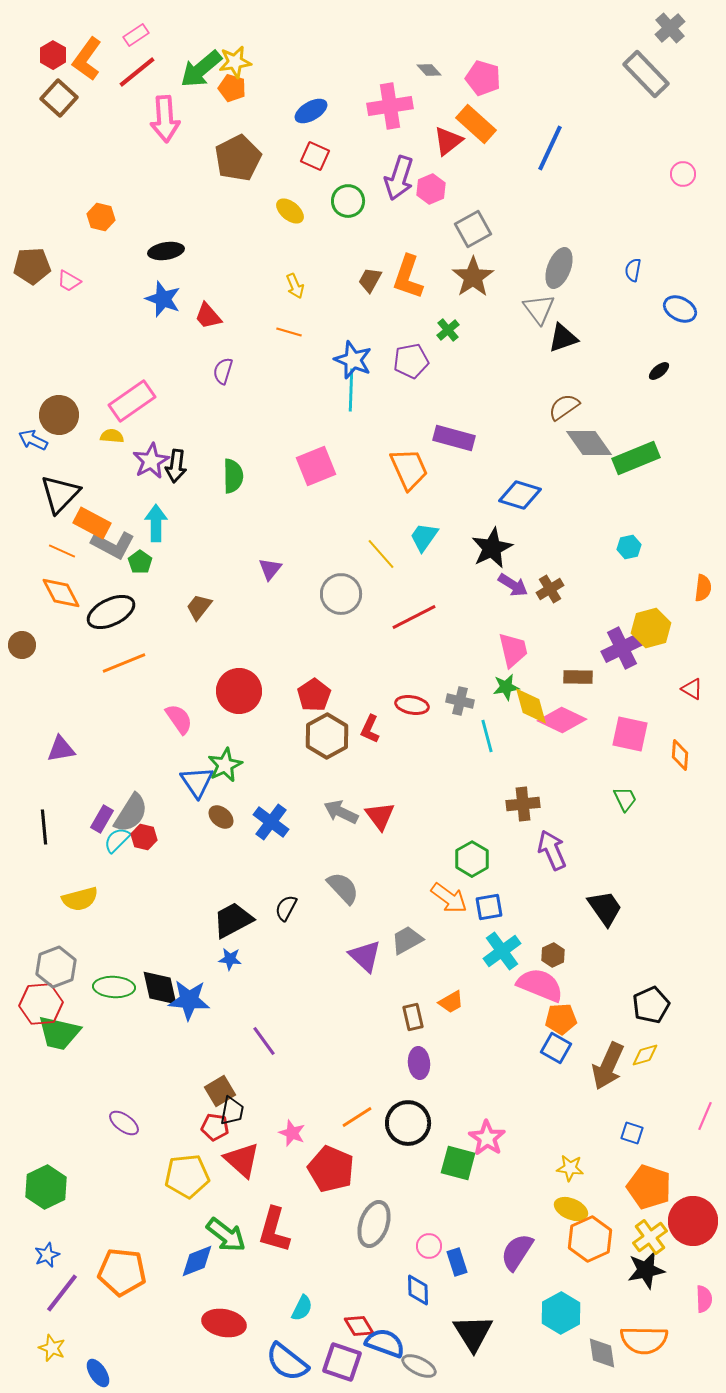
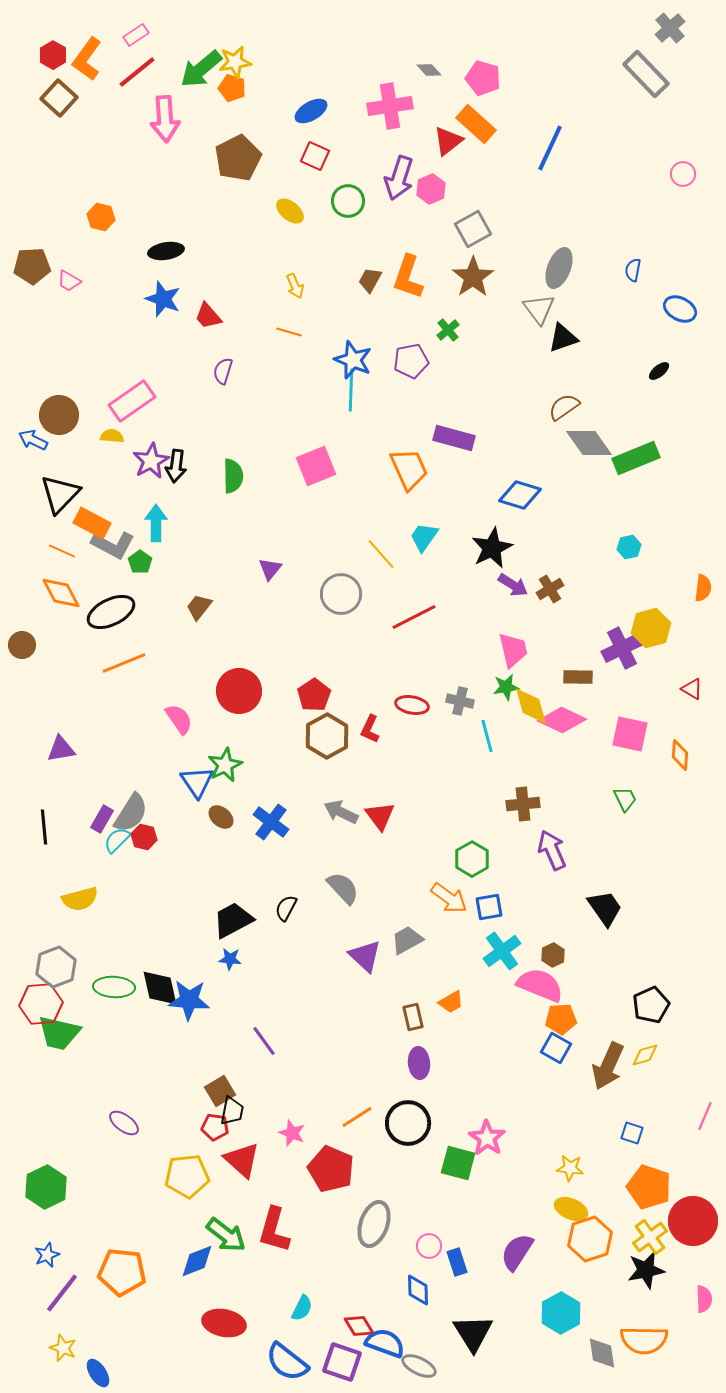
orange hexagon at (590, 1239): rotated 6 degrees clockwise
yellow star at (52, 1348): moved 11 px right
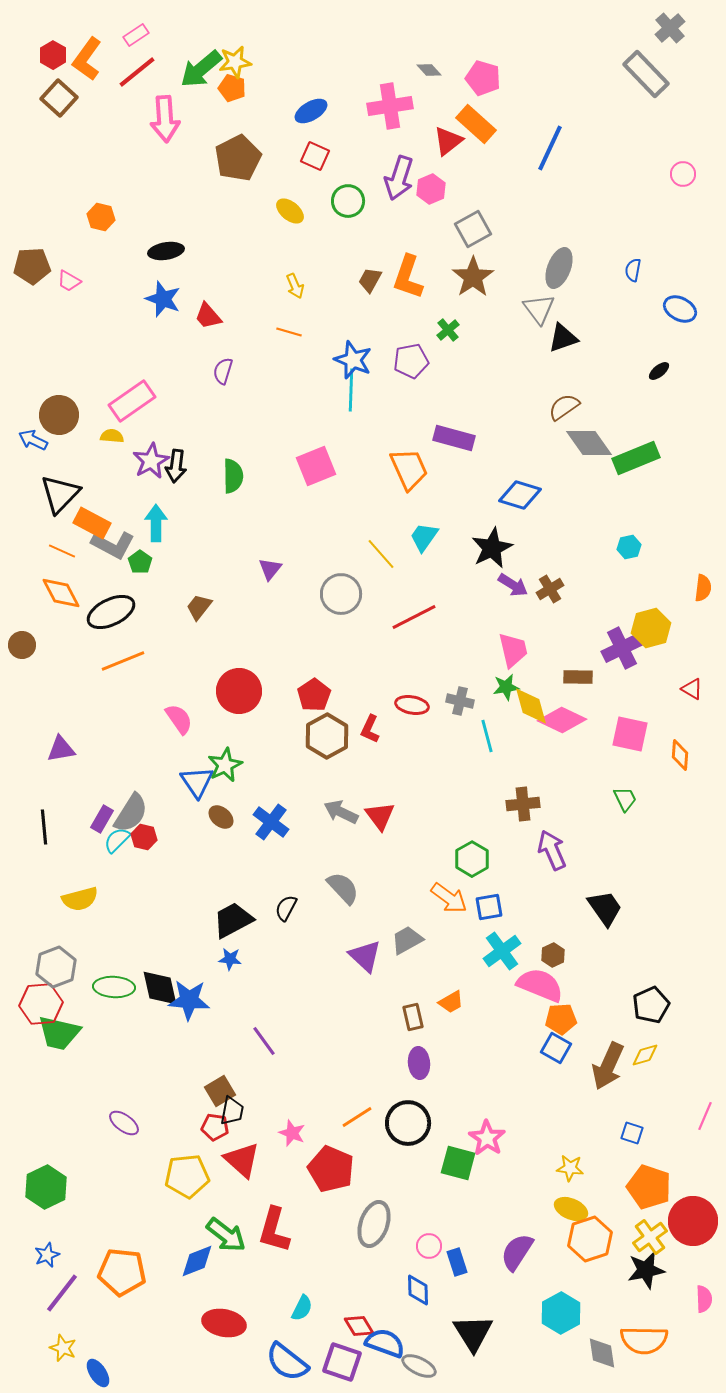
orange line at (124, 663): moved 1 px left, 2 px up
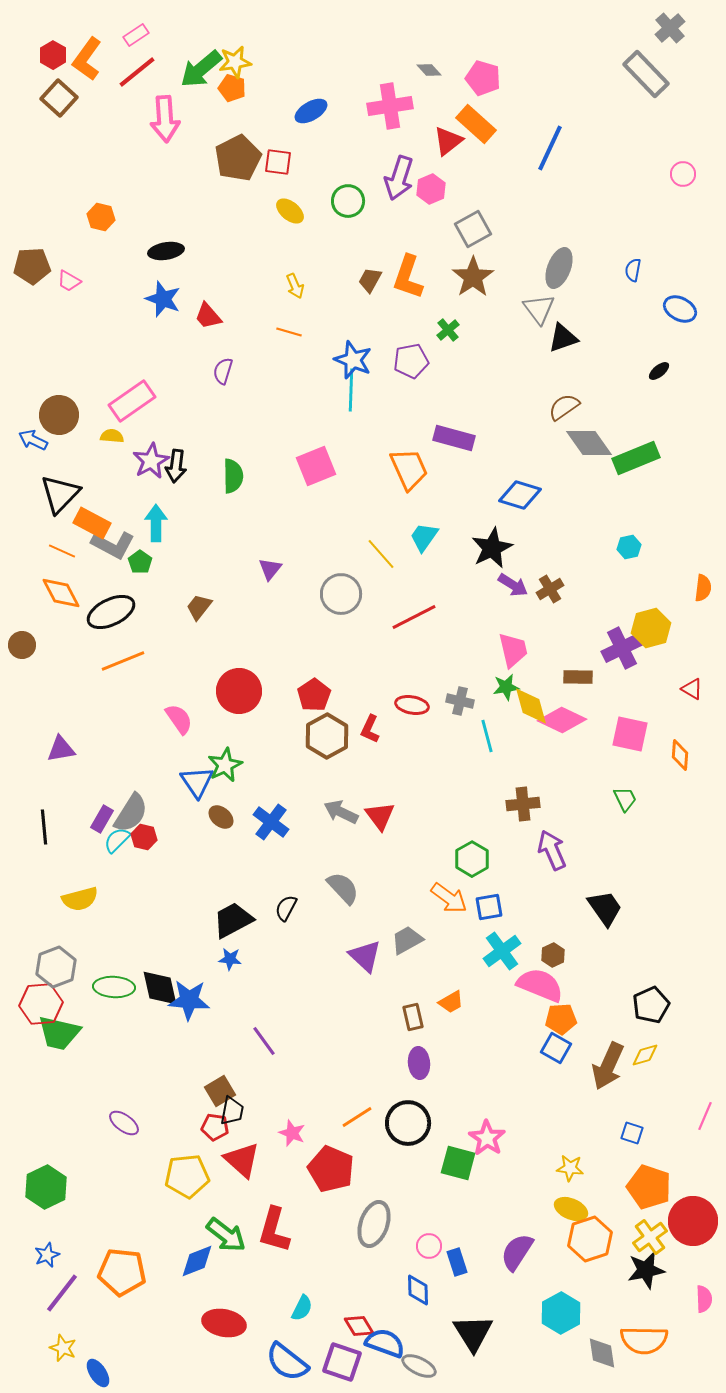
red square at (315, 156): moved 37 px left, 6 px down; rotated 16 degrees counterclockwise
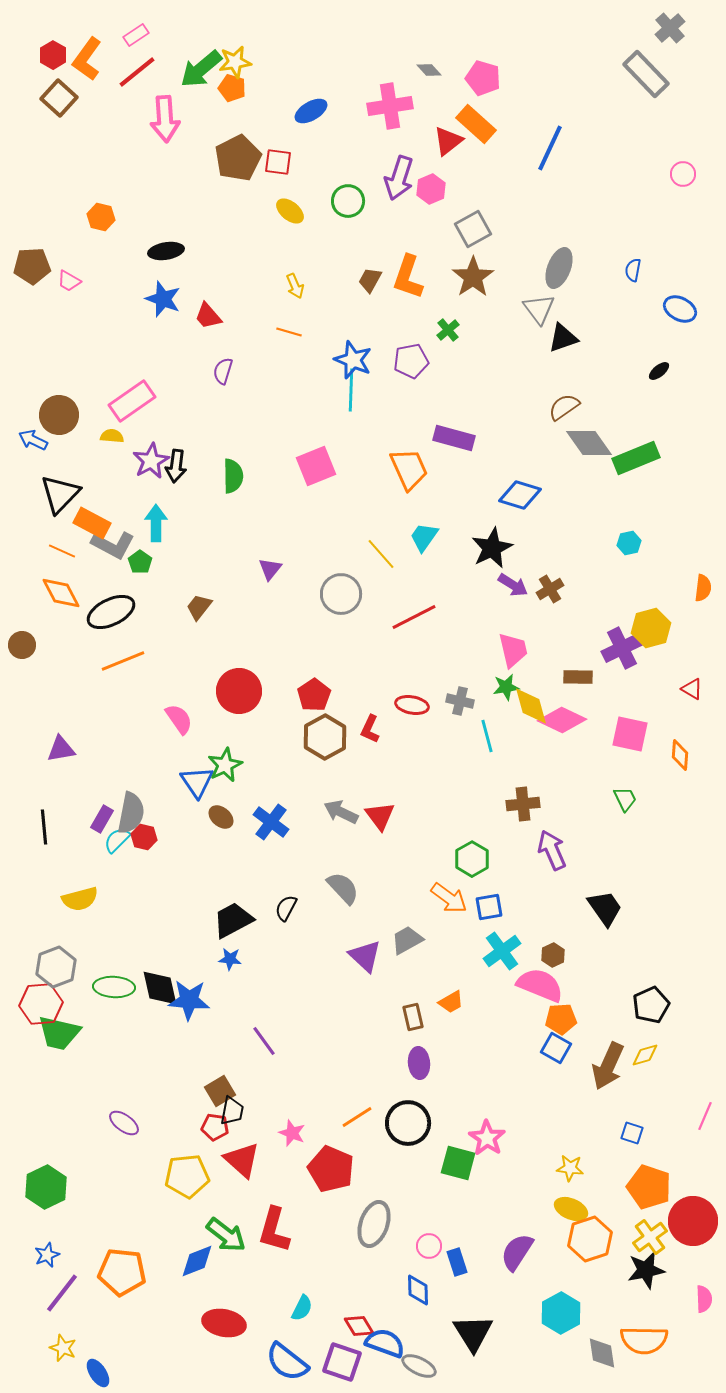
cyan hexagon at (629, 547): moved 4 px up
brown hexagon at (327, 736): moved 2 px left, 1 px down
gray semicircle at (131, 813): rotated 21 degrees counterclockwise
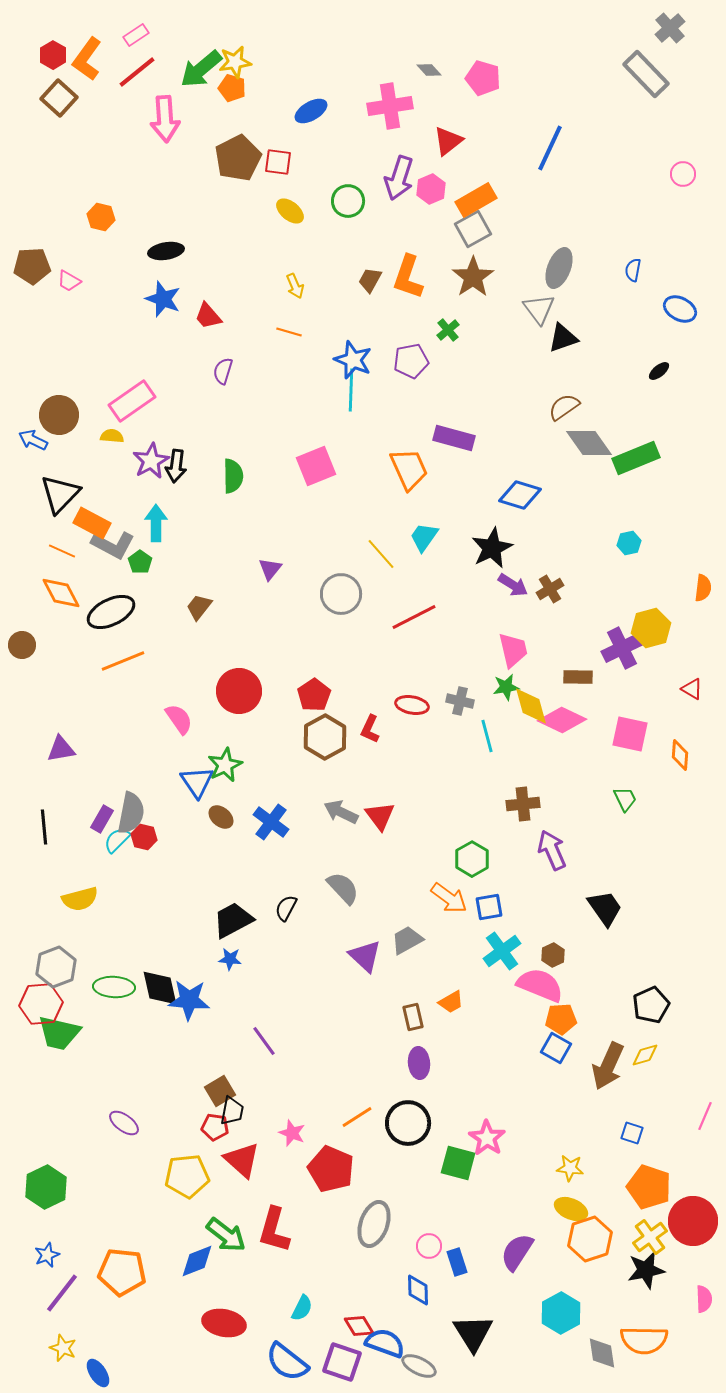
orange rectangle at (476, 124): moved 76 px down; rotated 72 degrees counterclockwise
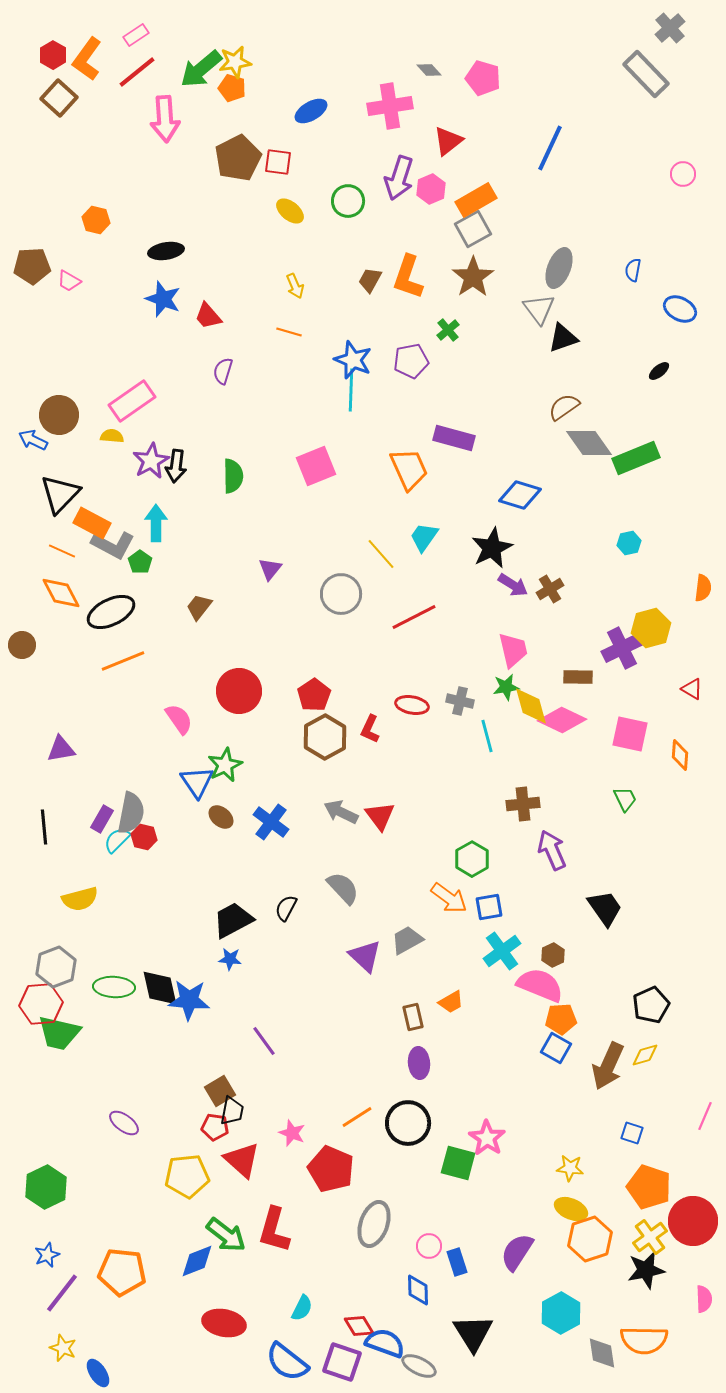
orange hexagon at (101, 217): moved 5 px left, 3 px down
